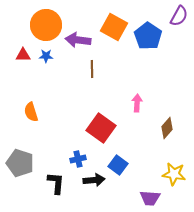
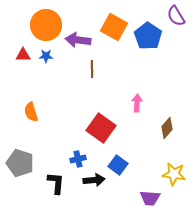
purple semicircle: moved 3 px left; rotated 120 degrees clockwise
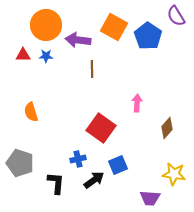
blue square: rotated 30 degrees clockwise
black arrow: rotated 30 degrees counterclockwise
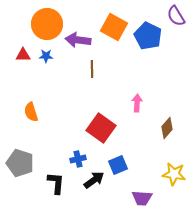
orange circle: moved 1 px right, 1 px up
blue pentagon: rotated 8 degrees counterclockwise
purple trapezoid: moved 8 px left
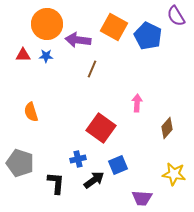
brown line: rotated 24 degrees clockwise
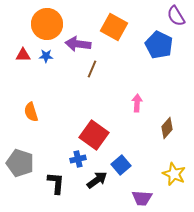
blue pentagon: moved 11 px right, 9 px down
purple arrow: moved 4 px down
red square: moved 7 px left, 7 px down
blue square: moved 3 px right; rotated 18 degrees counterclockwise
yellow star: rotated 15 degrees clockwise
black arrow: moved 3 px right
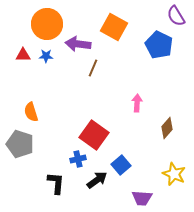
brown line: moved 1 px right, 1 px up
gray pentagon: moved 19 px up
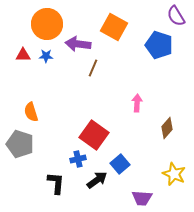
blue pentagon: rotated 8 degrees counterclockwise
blue square: moved 1 px left, 1 px up
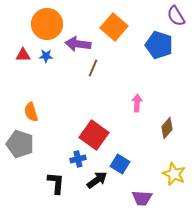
orange square: rotated 12 degrees clockwise
blue square: rotated 18 degrees counterclockwise
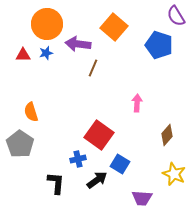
blue star: moved 3 px up; rotated 16 degrees counterclockwise
brown diamond: moved 7 px down
red square: moved 5 px right
gray pentagon: rotated 16 degrees clockwise
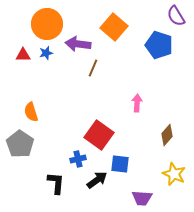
blue square: rotated 24 degrees counterclockwise
